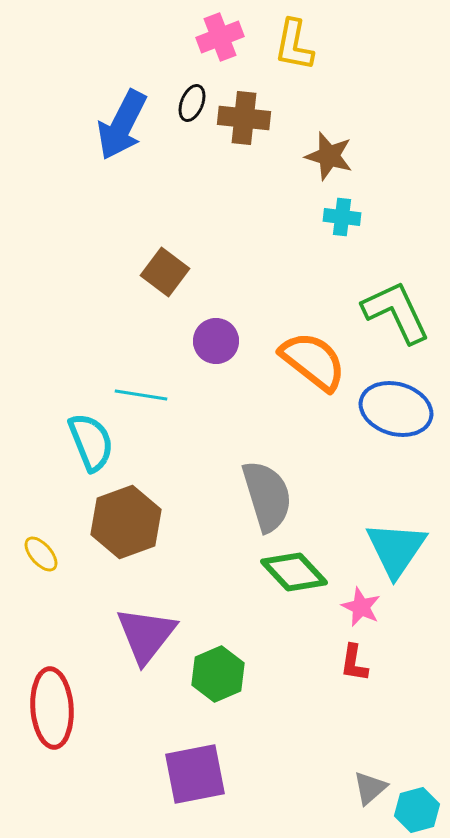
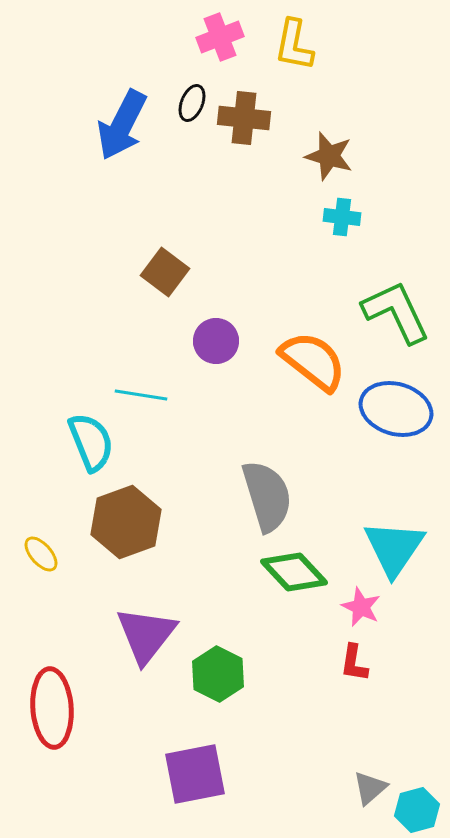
cyan triangle: moved 2 px left, 1 px up
green hexagon: rotated 10 degrees counterclockwise
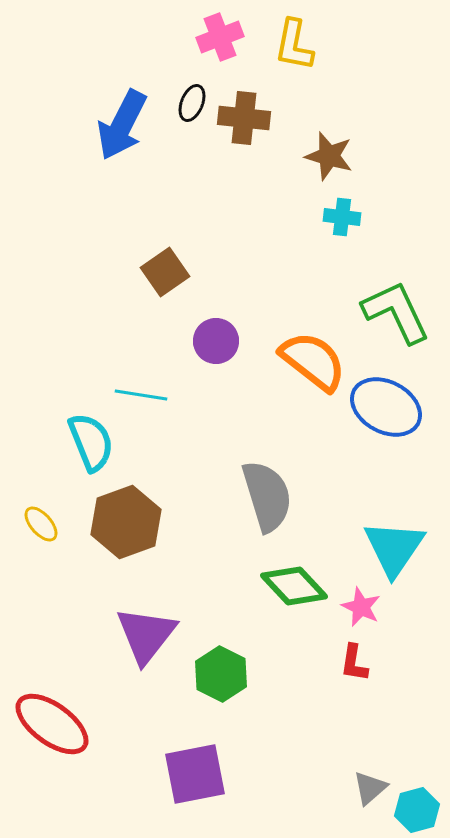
brown square: rotated 18 degrees clockwise
blue ellipse: moved 10 px left, 2 px up; rotated 12 degrees clockwise
yellow ellipse: moved 30 px up
green diamond: moved 14 px down
green hexagon: moved 3 px right
red ellipse: moved 16 px down; rotated 50 degrees counterclockwise
